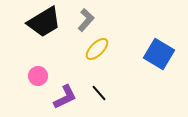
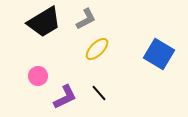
gray L-shape: moved 1 px up; rotated 20 degrees clockwise
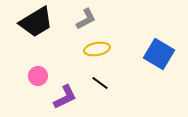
black trapezoid: moved 8 px left
yellow ellipse: rotated 35 degrees clockwise
black line: moved 1 px right, 10 px up; rotated 12 degrees counterclockwise
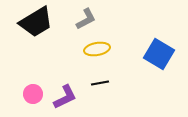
pink circle: moved 5 px left, 18 px down
black line: rotated 48 degrees counterclockwise
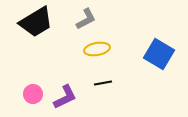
black line: moved 3 px right
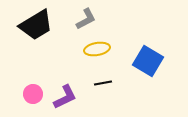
black trapezoid: moved 3 px down
blue square: moved 11 px left, 7 px down
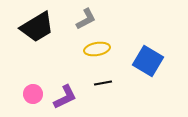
black trapezoid: moved 1 px right, 2 px down
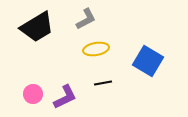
yellow ellipse: moved 1 px left
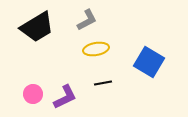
gray L-shape: moved 1 px right, 1 px down
blue square: moved 1 px right, 1 px down
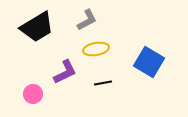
purple L-shape: moved 25 px up
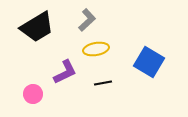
gray L-shape: rotated 15 degrees counterclockwise
